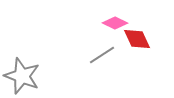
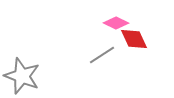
pink diamond: moved 1 px right
red diamond: moved 3 px left
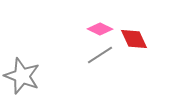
pink diamond: moved 16 px left, 6 px down
gray line: moved 2 px left
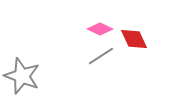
gray line: moved 1 px right, 1 px down
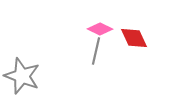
red diamond: moved 1 px up
gray line: moved 5 px left, 5 px up; rotated 44 degrees counterclockwise
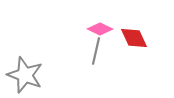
gray star: moved 3 px right, 1 px up
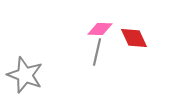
pink diamond: rotated 25 degrees counterclockwise
gray line: moved 1 px right, 1 px down
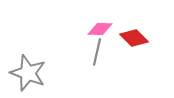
red diamond: rotated 20 degrees counterclockwise
gray star: moved 3 px right, 2 px up
